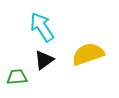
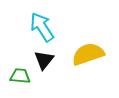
black triangle: rotated 15 degrees counterclockwise
green trapezoid: moved 3 px right, 1 px up; rotated 10 degrees clockwise
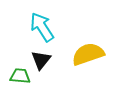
black triangle: moved 3 px left
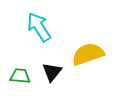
cyan arrow: moved 3 px left
black triangle: moved 11 px right, 12 px down
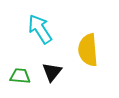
cyan arrow: moved 1 px right, 2 px down
yellow semicircle: moved 4 px up; rotated 76 degrees counterclockwise
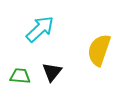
cyan arrow: rotated 80 degrees clockwise
yellow semicircle: moved 11 px right; rotated 24 degrees clockwise
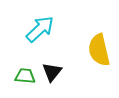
yellow semicircle: rotated 32 degrees counterclockwise
green trapezoid: moved 5 px right
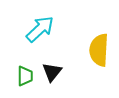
yellow semicircle: rotated 16 degrees clockwise
green trapezoid: rotated 85 degrees clockwise
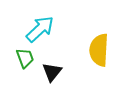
green trapezoid: moved 18 px up; rotated 20 degrees counterclockwise
